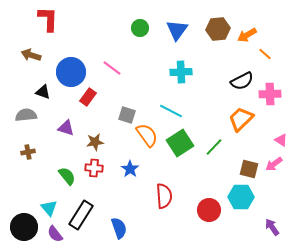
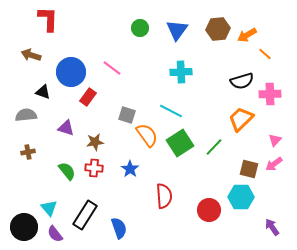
black semicircle: rotated 10 degrees clockwise
pink triangle: moved 6 px left; rotated 40 degrees clockwise
green semicircle: moved 5 px up
black rectangle: moved 4 px right
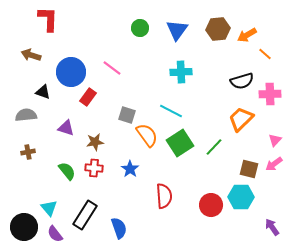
red circle: moved 2 px right, 5 px up
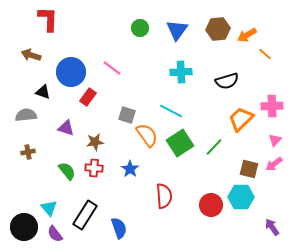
black semicircle: moved 15 px left
pink cross: moved 2 px right, 12 px down
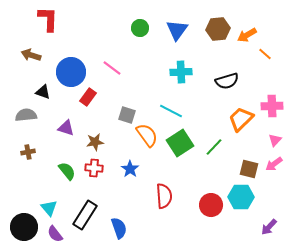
purple arrow: moved 3 px left; rotated 102 degrees counterclockwise
